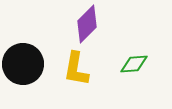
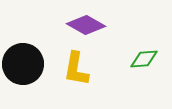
purple diamond: moved 1 px left, 1 px down; rotated 75 degrees clockwise
green diamond: moved 10 px right, 5 px up
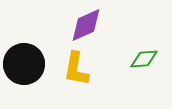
purple diamond: rotated 54 degrees counterclockwise
black circle: moved 1 px right
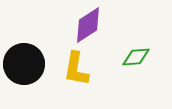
purple diamond: moved 2 px right; rotated 9 degrees counterclockwise
green diamond: moved 8 px left, 2 px up
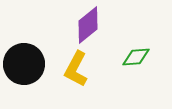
purple diamond: rotated 6 degrees counterclockwise
yellow L-shape: rotated 18 degrees clockwise
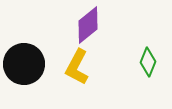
green diamond: moved 12 px right, 5 px down; rotated 64 degrees counterclockwise
yellow L-shape: moved 1 px right, 2 px up
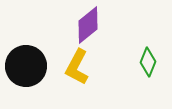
black circle: moved 2 px right, 2 px down
